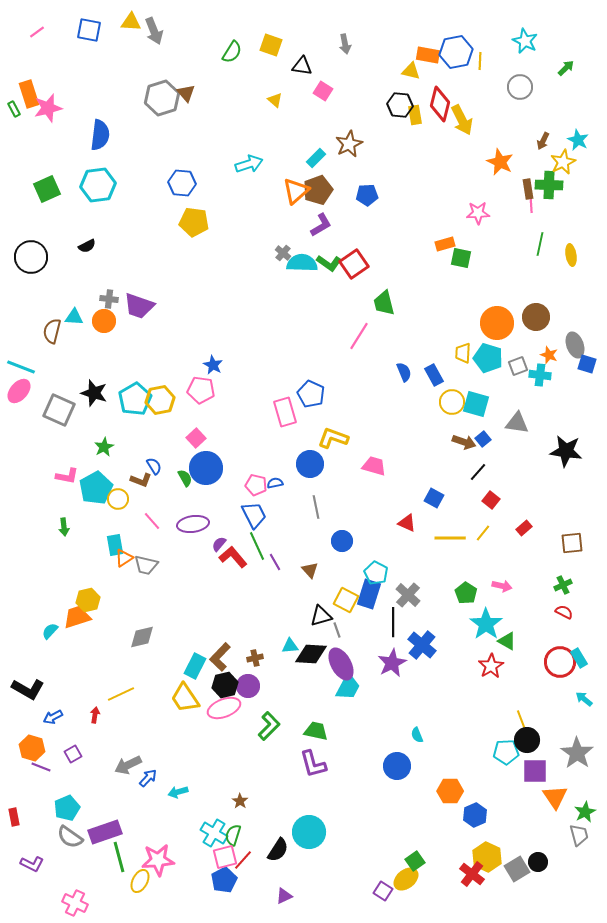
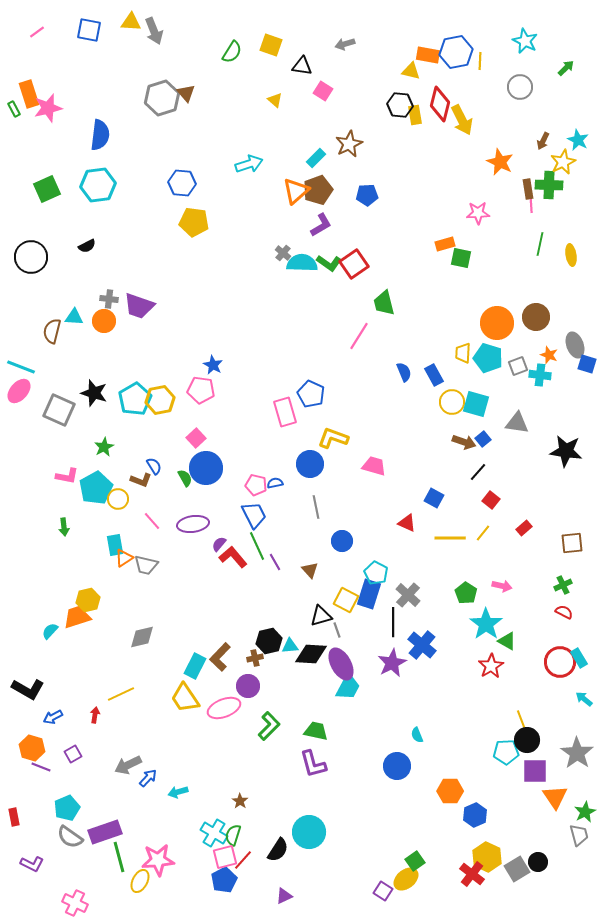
gray arrow at (345, 44): rotated 84 degrees clockwise
black hexagon at (225, 685): moved 44 px right, 44 px up
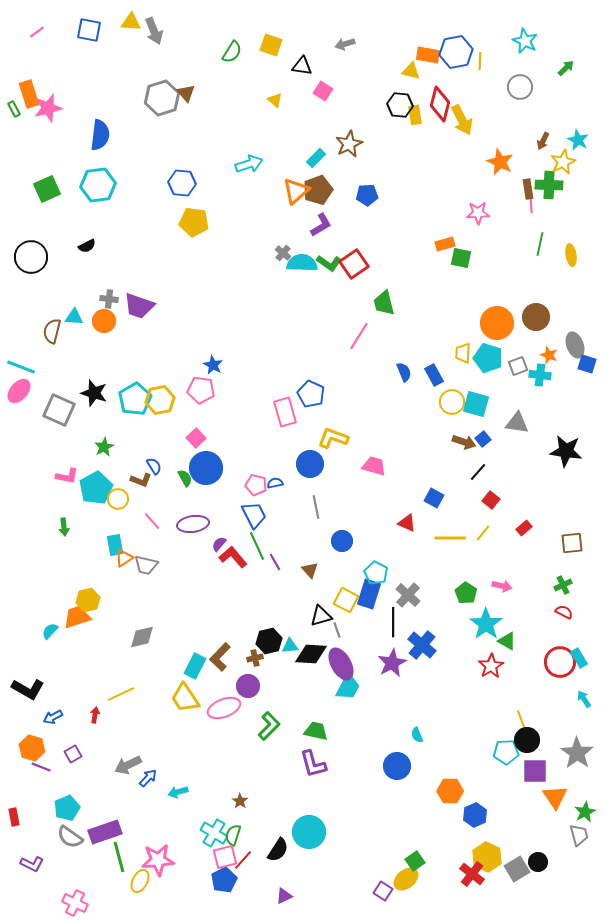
cyan arrow at (584, 699): rotated 18 degrees clockwise
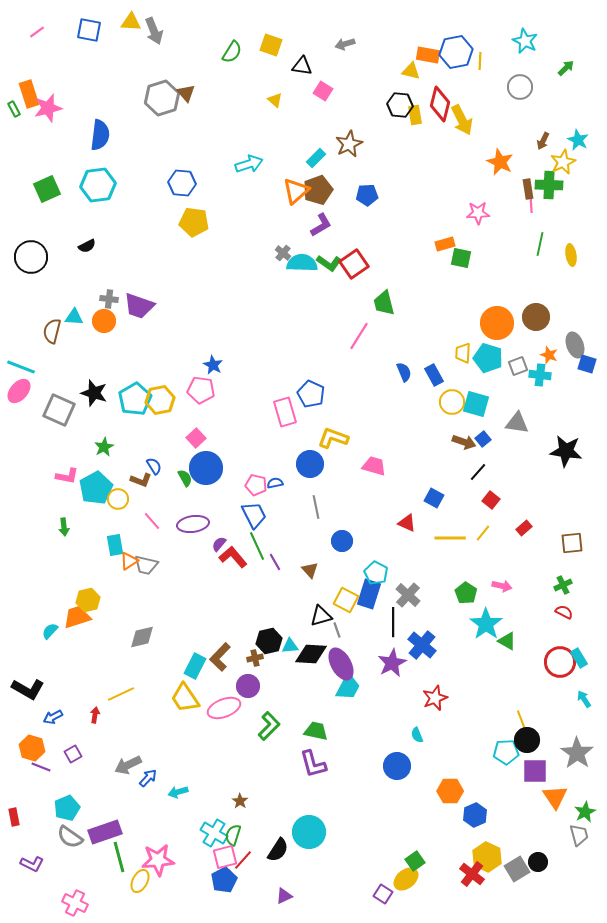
orange triangle at (124, 558): moved 5 px right, 3 px down
red star at (491, 666): moved 56 px left, 32 px down; rotated 10 degrees clockwise
purple square at (383, 891): moved 3 px down
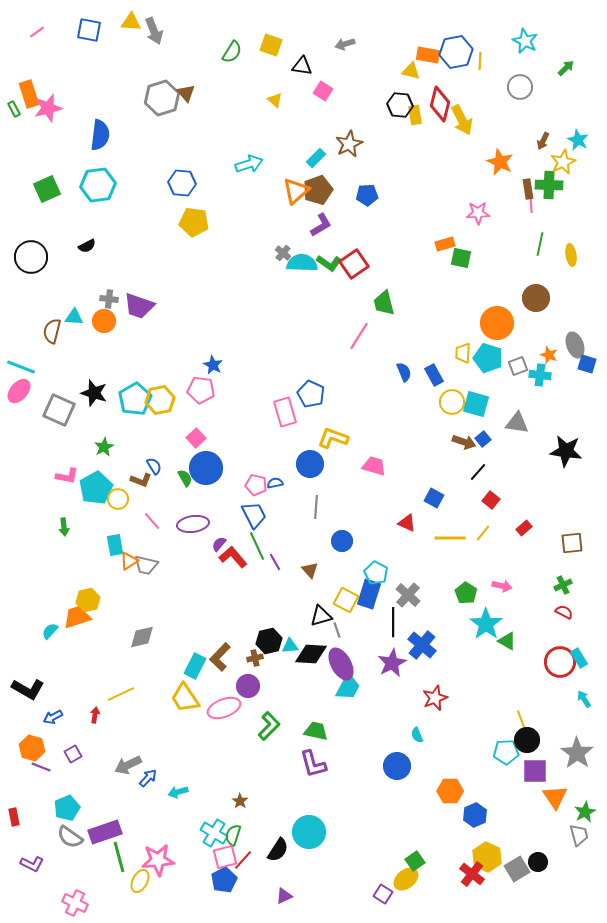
brown circle at (536, 317): moved 19 px up
gray line at (316, 507): rotated 15 degrees clockwise
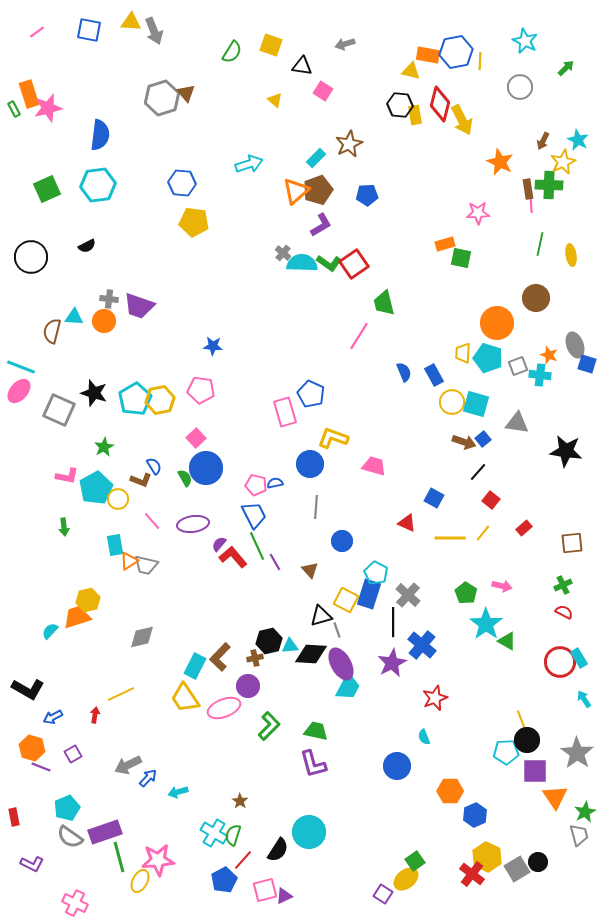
blue star at (213, 365): moved 19 px up; rotated 24 degrees counterclockwise
cyan semicircle at (417, 735): moved 7 px right, 2 px down
pink square at (225, 857): moved 40 px right, 33 px down
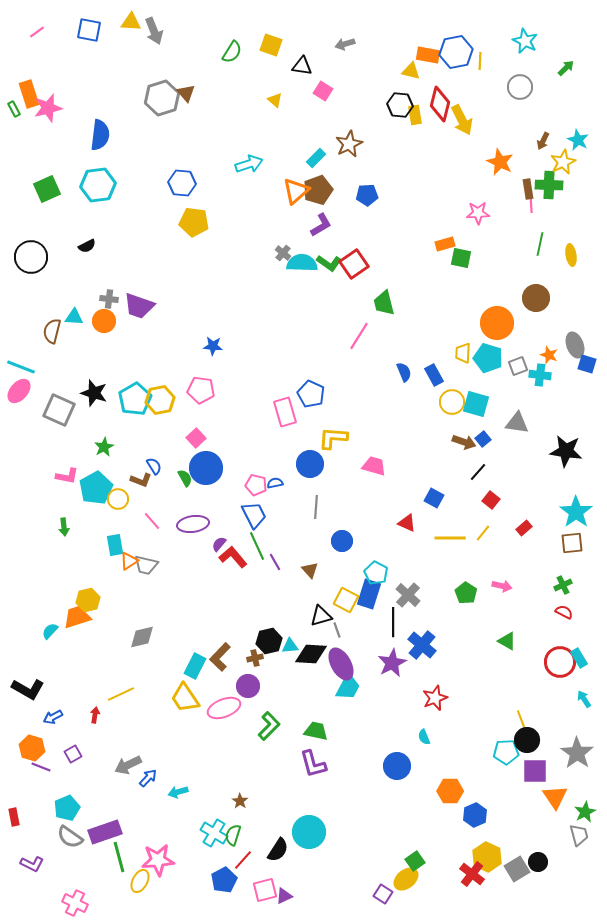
yellow L-shape at (333, 438): rotated 16 degrees counterclockwise
cyan star at (486, 624): moved 90 px right, 112 px up
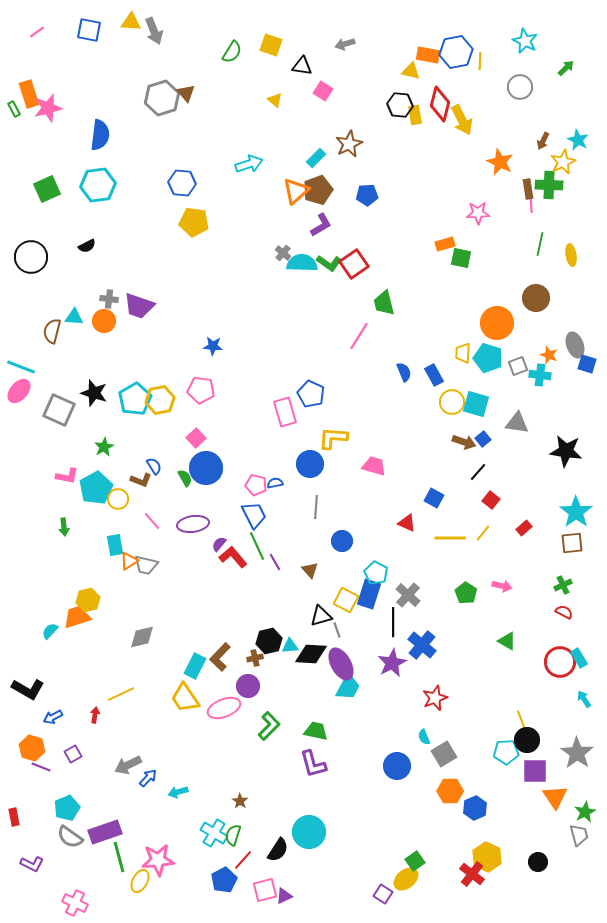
blue hexagon at (475, 815): moved 7 px up
gray square at (517, 869): moved 73 px left, 115 px up
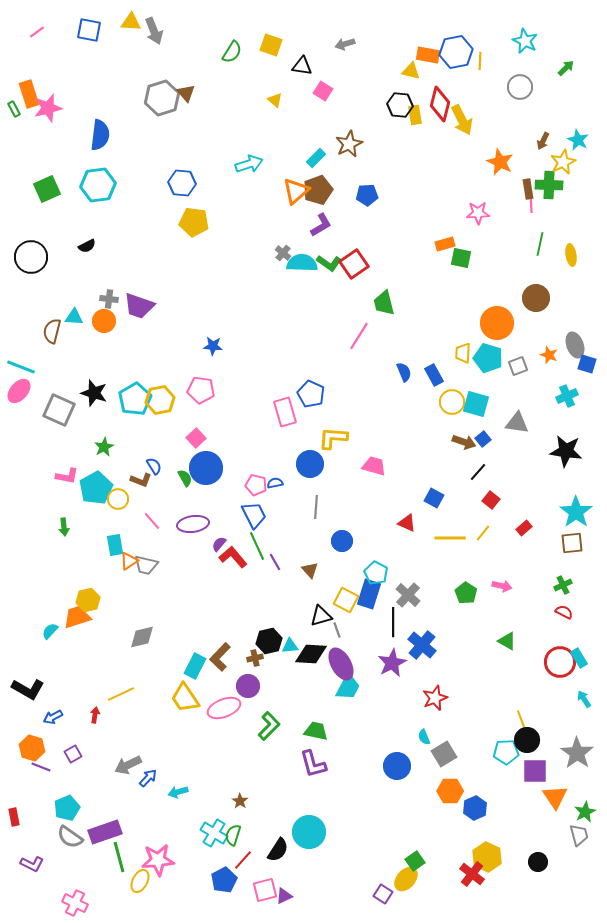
cyan cross at (540, 375): moved 27 px right, 21 px down; rotated 30 degrees counterclockwise
yellow ellipse at (406, 879): rotated 10 degrees counterclockwise
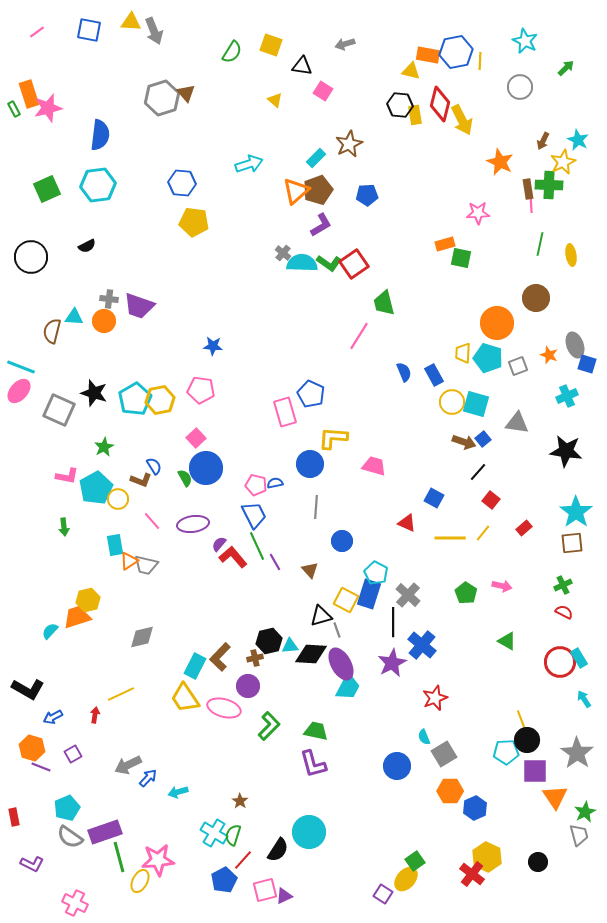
pink ellipse at (224, 708): rotated 36 degrees clockwise
